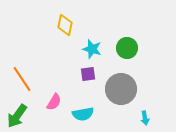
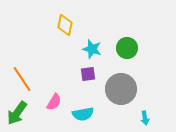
green arrow: moved 3 px up
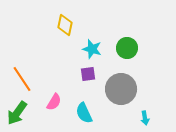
cyan semicircle: moved 1 px right, 1 px up; rotated 75 degrees clockwise
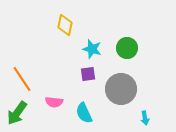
pink semicircle: rotated 66 degrees clockwise
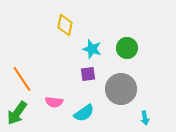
cyan semicircle: rotated 100 degrees counterclockwise
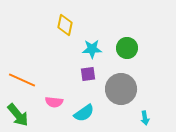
cyan star: rotated 18 degrees counterclockwise
orange line: moved 1 px down; rotated 32 degrees counterclockwise
green arrow: moved 1 px right, 2 px down; rotated 75 degrees counterclockwise
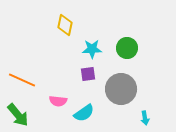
pink semicircle: moved 4 px right, 1 px up
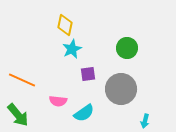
cyan star: moved 20 px left; rotated 24 degrees counterclockwise
cyan arrow: moved 3 px down; rotated 24 degrees clockwise
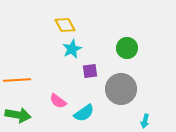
yellow diamond: rotated 40 degrees counterclockwise
purple square: moved 2 px right, 3 px up
orange line: moved 5 px left; rotated 28 degrees counterclockwise
pink semicircle: rotated 30 degrees clockwise
green arrow: rotated 40 degrees counterclockwise
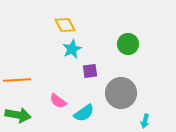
green circle: moved 1 px right, 4 px up
gray circle: moved 4 px down
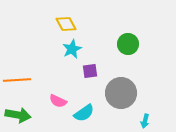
yellow diamond: moved 1 px right, 1 px up
pink semicircle: rotated 12 degrees counterclockwise
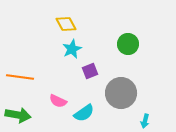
purple square: rotated 14 degrees counterclockwise
orange line: moved 3 px right, 3 px up; rotated 12 degrees clockwise
